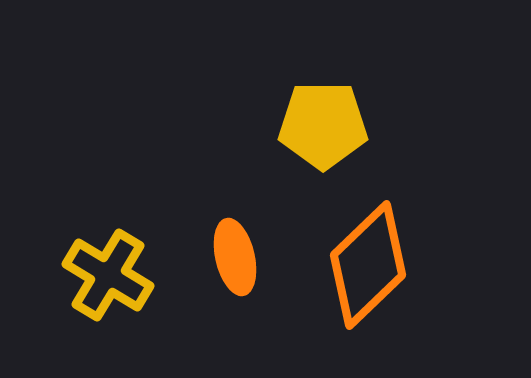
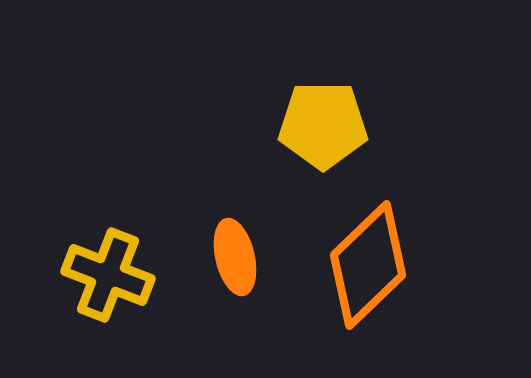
yellow cross: rotated 10 degrees counterclockwise
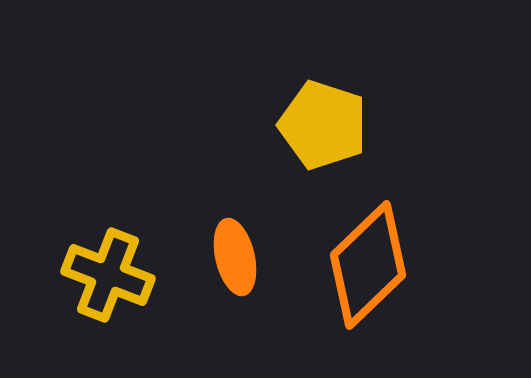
yellow pentagon: rotated 18 degrees clockwise
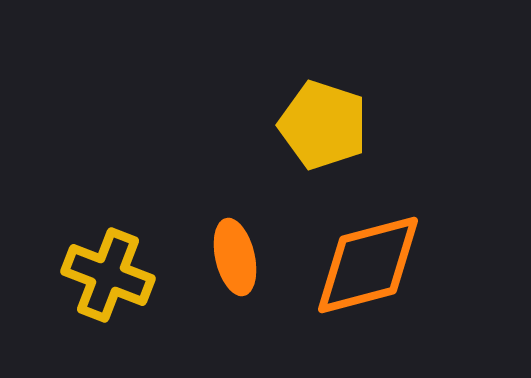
orange diamond: rotated 29 degrees clockwise
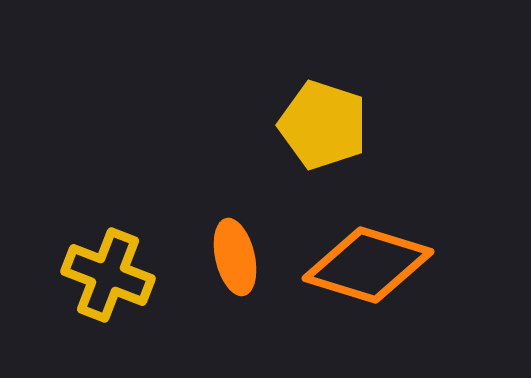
orange diamond: rotated 32 degrees clockwise
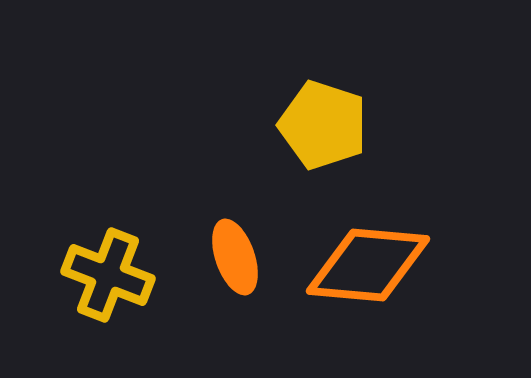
orange ellipse: rotated 6 degrees counterclockwise
orange diamond: rotated 12 degrees counterclockwise
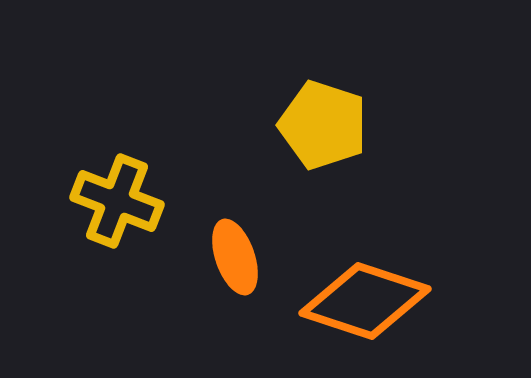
orange diamond: moved 3 px left, 36 px down; rotated 13 degrees clockwise
yellow cross: moved 9 px right, 74 px up
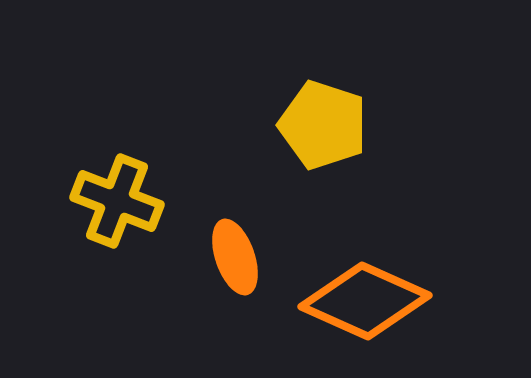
orange diamond: rotated 6 degrees clockwise
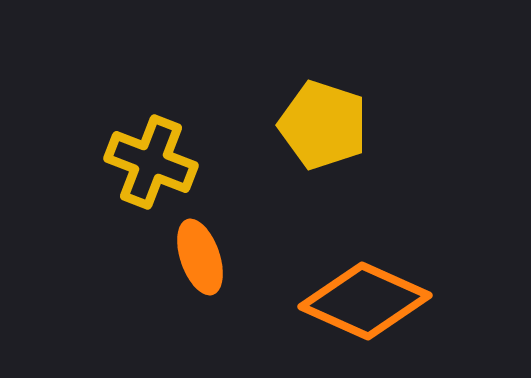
yellow cross: moved 34 px right, 39 px up
orange ellipse: moved 35 px left
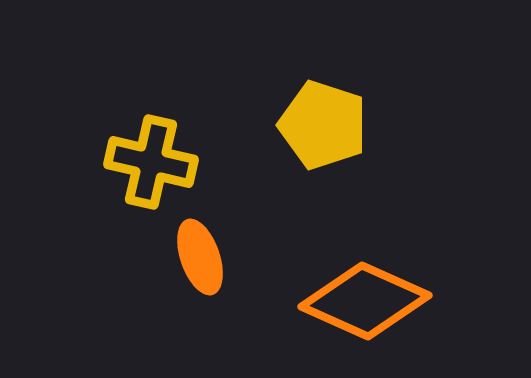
yellow cross: rotated 8 degrees counterclockwise
